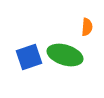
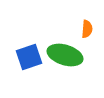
orange semicircle: moved 2 px down
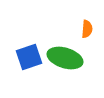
green ellipse: moved 3 px down
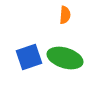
orange semicircle: moved 22 px left, 14 px up
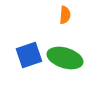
blue square: moved 2 px up
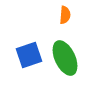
green ellipse: rotated 48 degrees clockwise
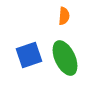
orange semicircle: moved 1 px left, 1 px down
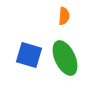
blue square: rotated 36 degrees clockwise
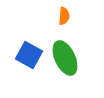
blue square: rotated 12 degrees clockwise
